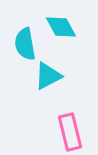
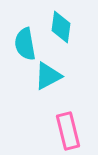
cyan diamond: rotated 36 degrees clockwise
pink rectangle: moved 2 px left, 1 px up
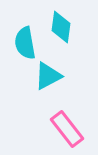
cyan semicircle: moved 1 px up
pink rectangle: moved 1 px left, 2 px up; rotated 24 degrees counterclockwise
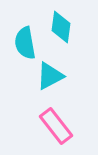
cyan triangle: moved 2 px right
pink rectangle: moved 11 px left, 3 px up
